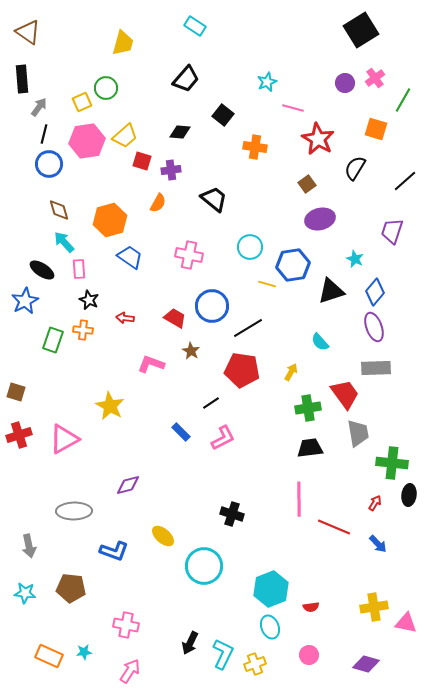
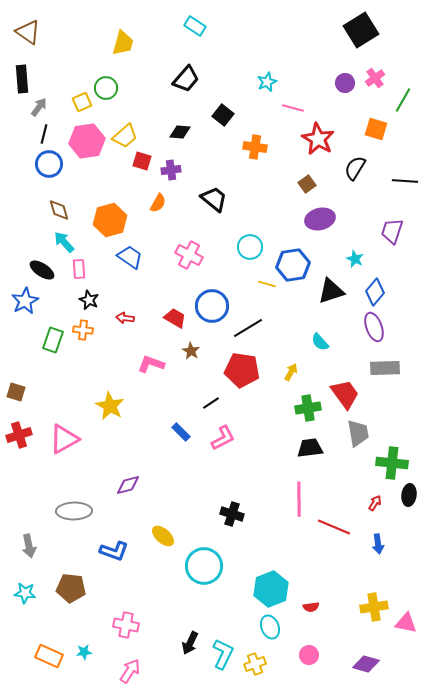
black line at (405, 181): rotated 45 degrees clockwise
pink cross at (189, 255): rotated 16 degrees clockwise
gray rectangle at (376, 368): moved 9 px right
blue arrow at (378, 544): rotated 36 degrees clockwise
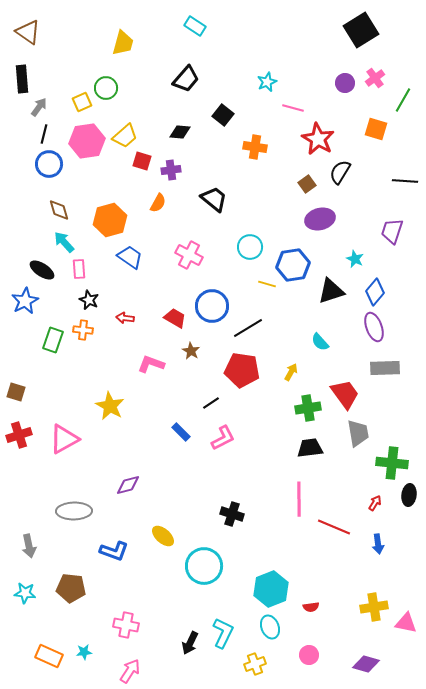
black semicircle at (355, 168): moved 15 px left, 4 px down
cyan L-shape at (223, 654): moved 21 px up
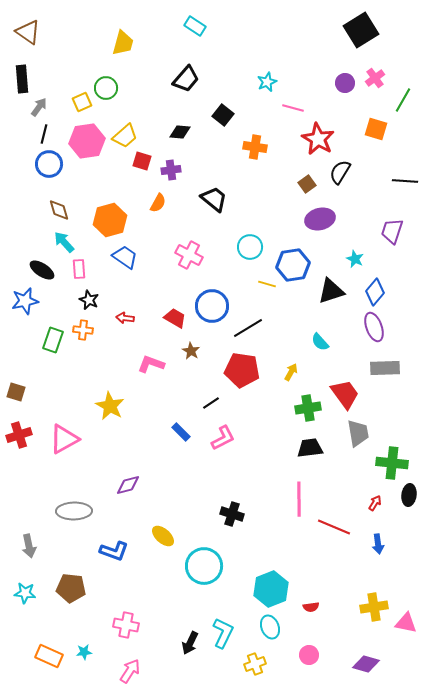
blue trapezoid at (130, 257): moved 5 px left
blue star at (25, 301): rotated 16 degrees clockwise
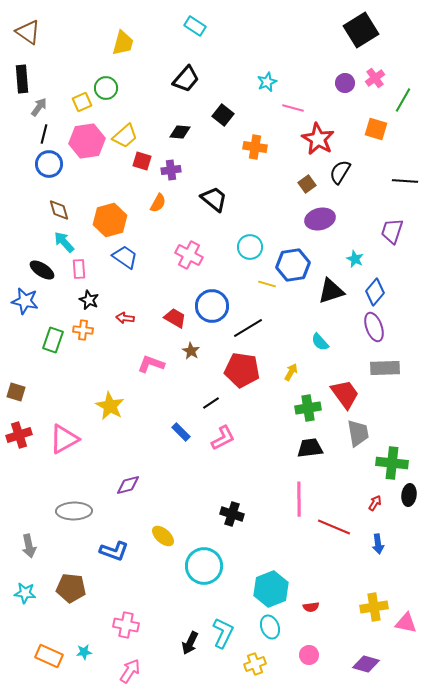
blue star at (25, 301): rotated 24 degrees clockwise
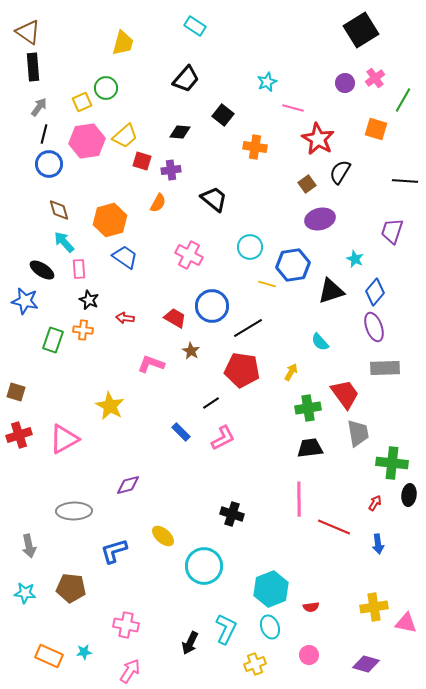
black rectangle at (22, 79): moved 11 px right, 12 px up
blue L-shape at (114, 551): rotated 144 degrees clockwise
cyan L-shape at (223, 633): moved 3 px right, 4 px up
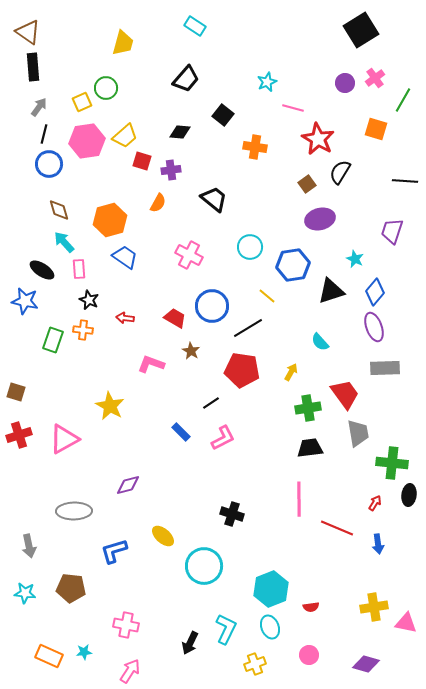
yellow line at (267, 284): moved 12 px down; rotated 24 degrees clockwise
red line at (334, 527): moved 3 px right, 1 px down
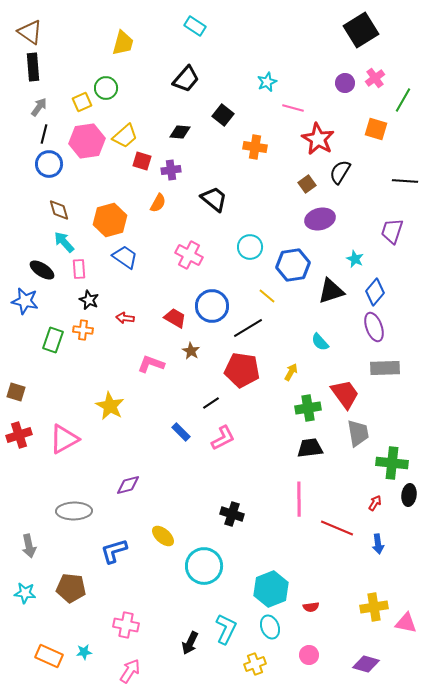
brown triangle at (28, 32): moved 2 px right
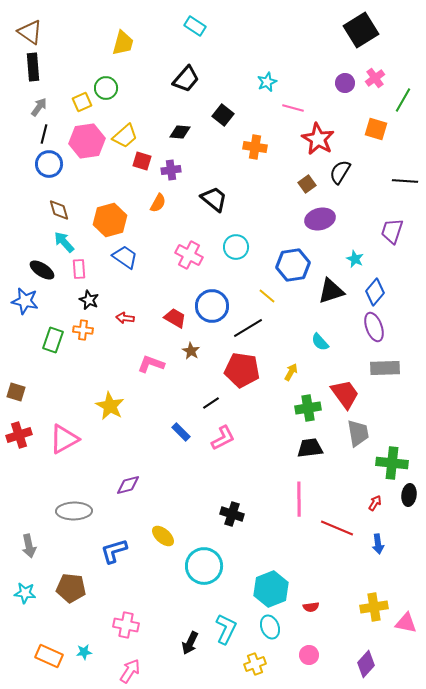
cyan circle at (250, 247): moved 14 px left
purple diamond at (366, 664): rotated 64 degrees counterclockwise
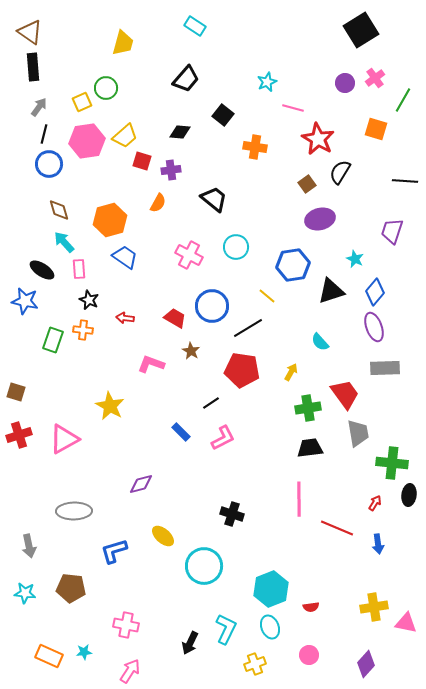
purple diamond at (128, 485): moved 13 px right, 1 px up
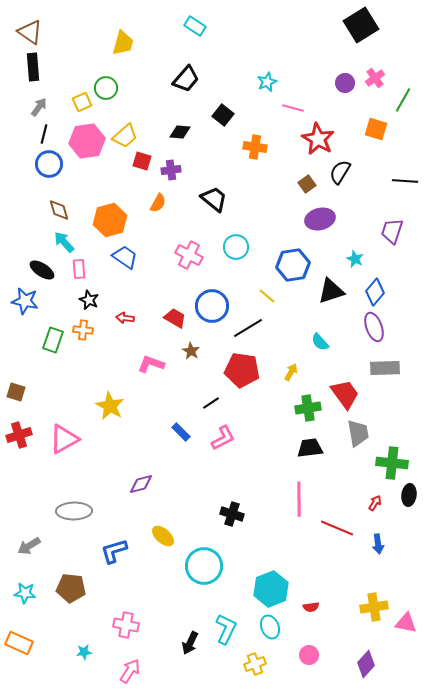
black square at (361, 30): moved 5 px up
gray arrow at (29, 546): rotated 70 degrees clockwise
orange rectangle at (49, 656): moved 30 px left, 13 px up
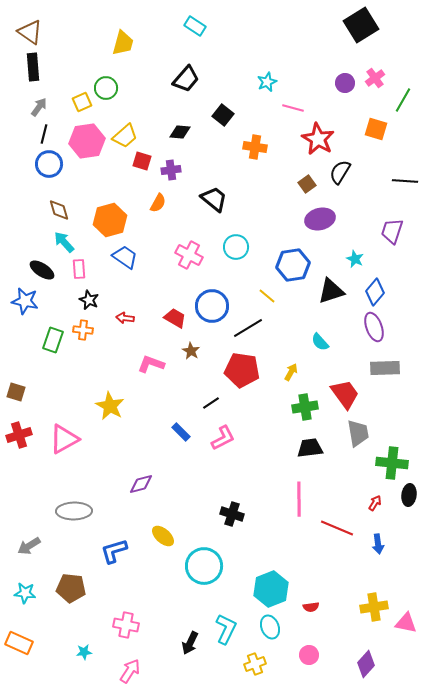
green cross at (308, 408): moved 3 px left, 1 px up
